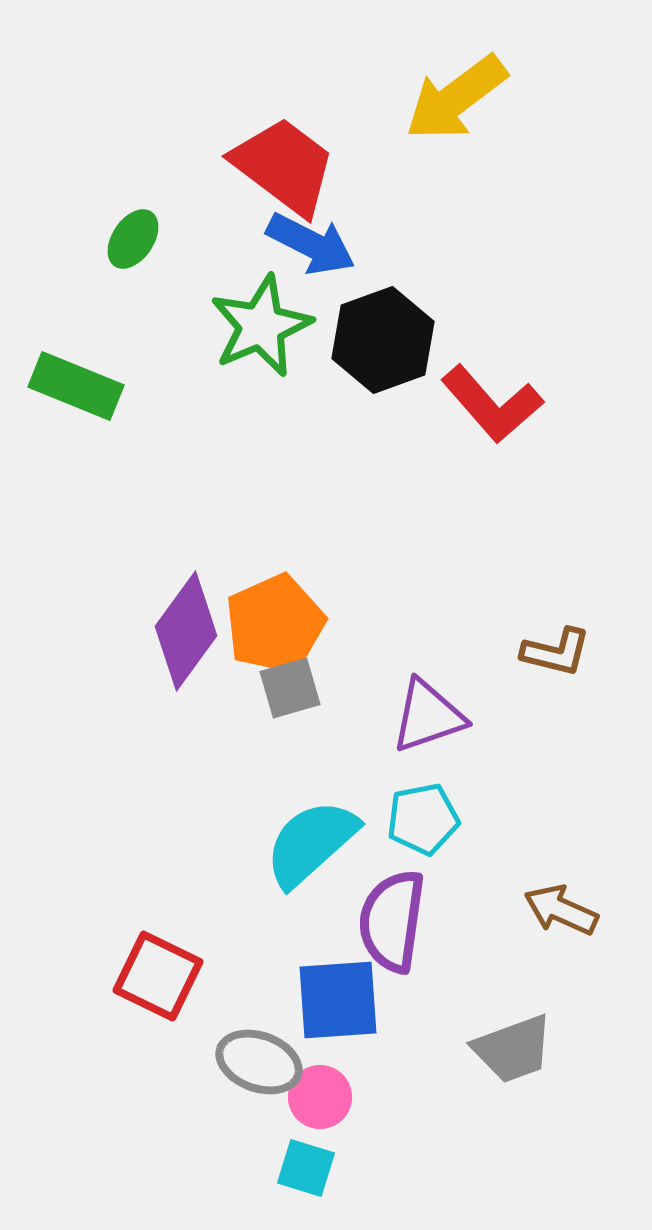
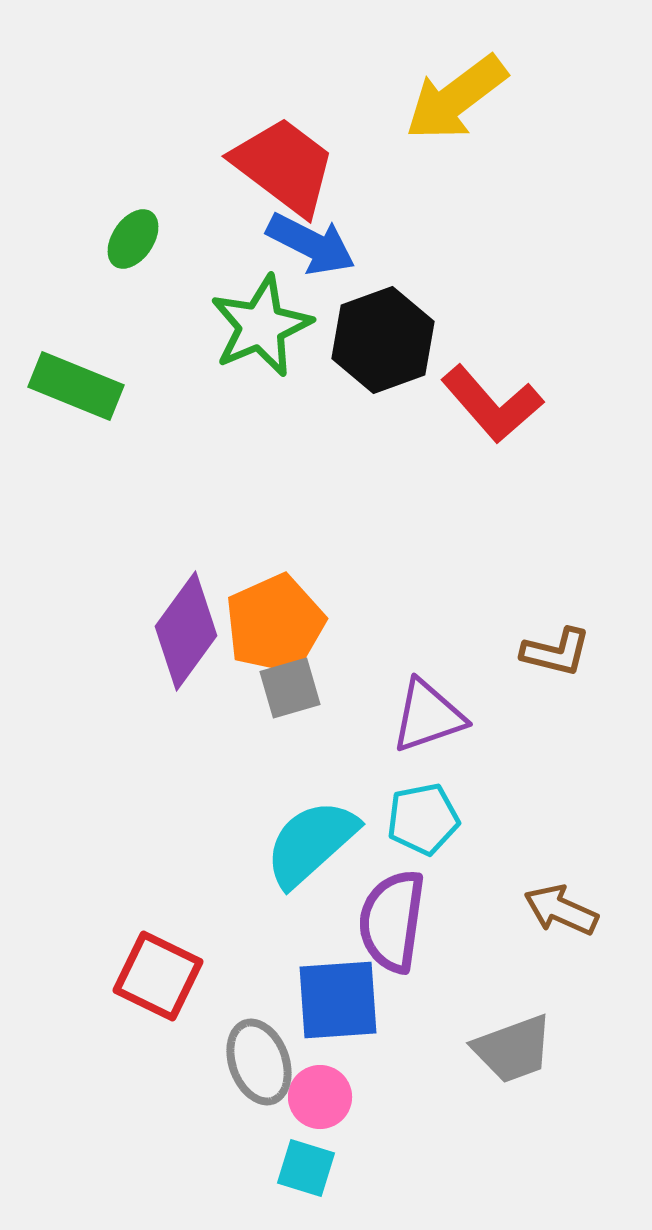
gray ellipse: rotated 50 degrees clockwise
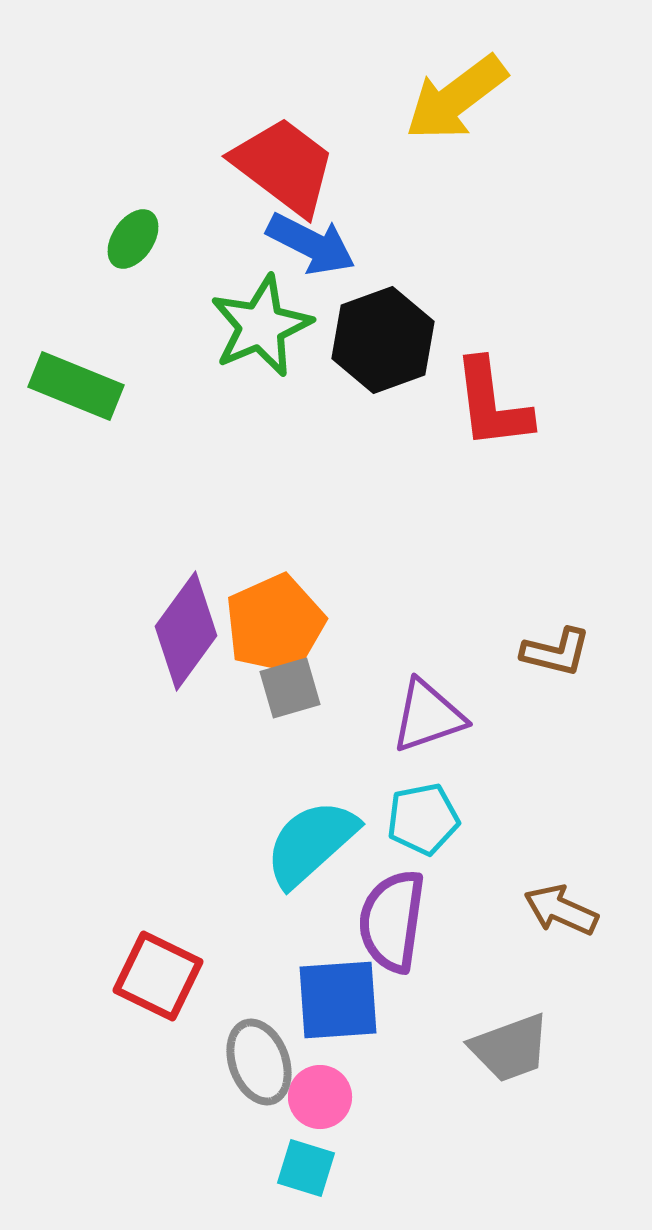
red L-shape: rotated 34 degrees clockwise
gray trapezoid: moved 3 px left, 1 px up
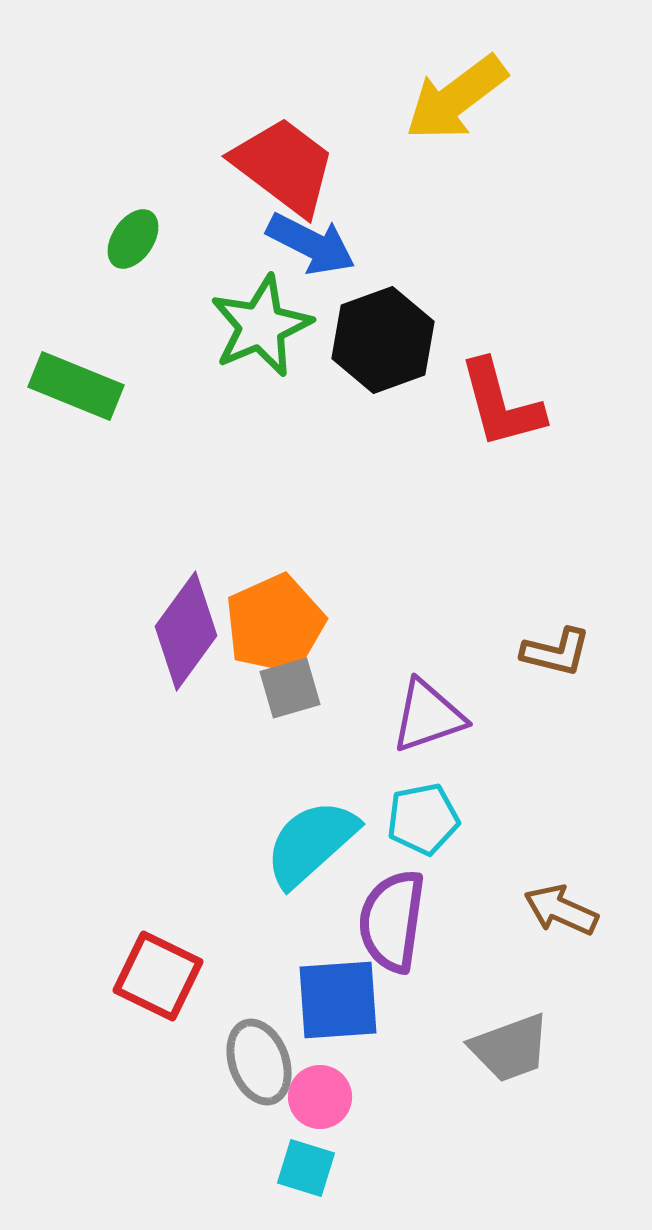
red L-shape: moved 9 px right; rotated 8 degrees counterclockwise
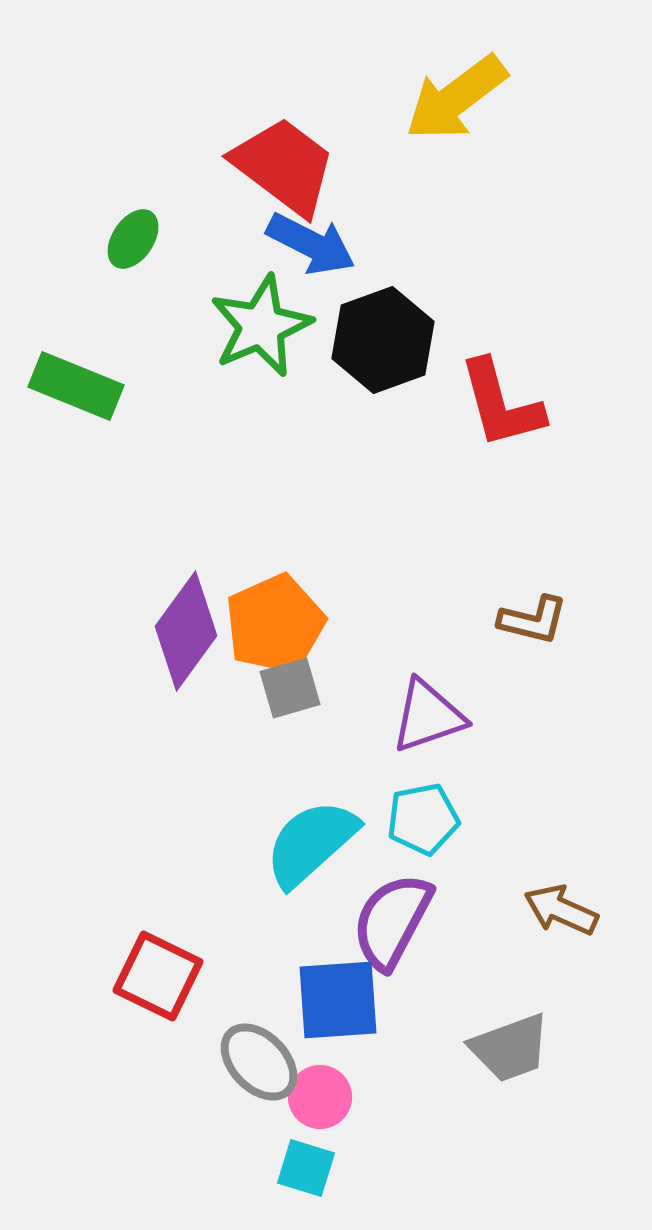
brown L-shape: moved 23 px left, 32 px up
purple semicircle: rotated 20 degrees clockwise
gray ellipse: rotated 24 degrees counterclockwise
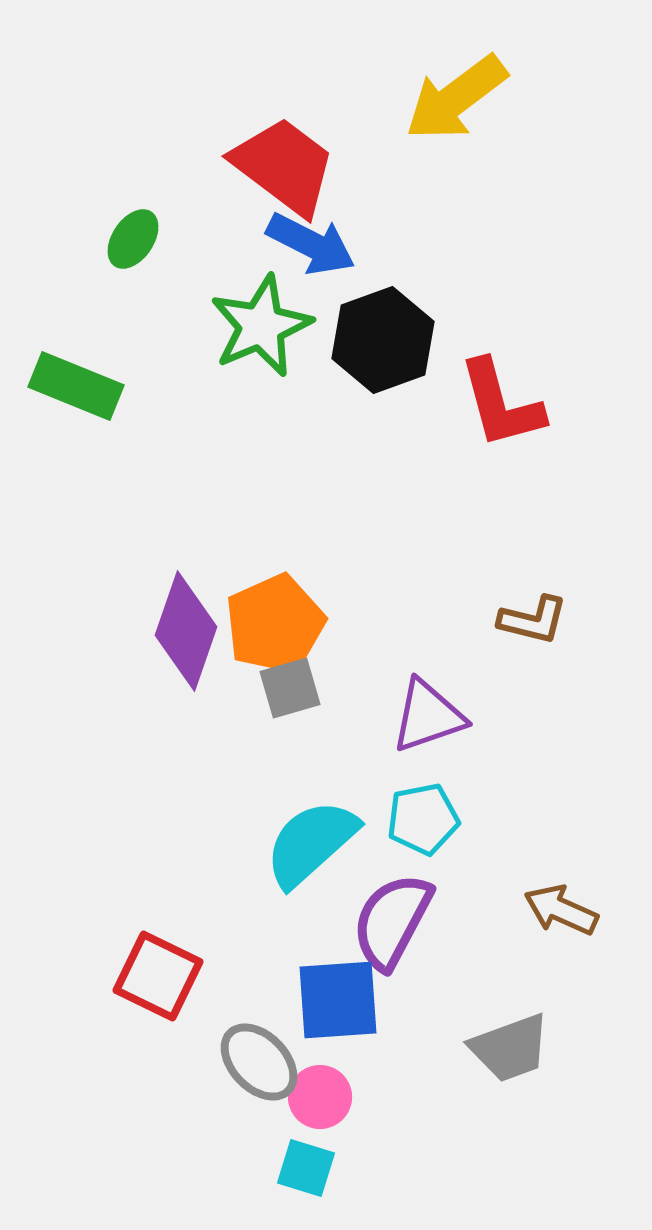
purple diamond: rotated 17 degrees counterclockwise
